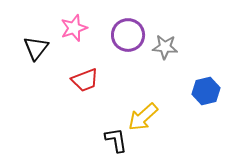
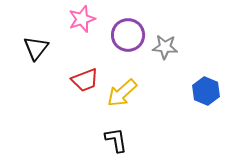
pink star: moved 8 px right, 9 px up
blue hexagon: rotated 24 degrees counterclockwise
yellow arrow: moved 21 px left, 24 px up
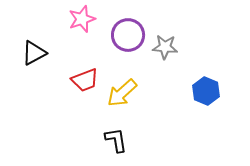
black triangle: moved 2 px left, 5 px down; rotated 24 degrees clockwise
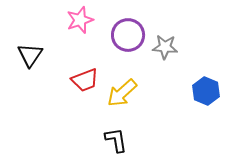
pink star: moved 2 px left, 1 px down
black triangle: moved 4 px left, 2 px down; rotated 28 degrees counterclockwise
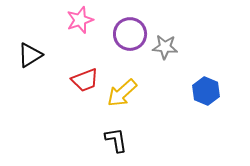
purple circle: moved 2 px right, 1 px up
black triangle: rotated 24 degrees clockwise
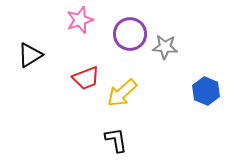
red trapezoid: moved 1 px right, 2 px up
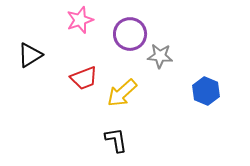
gray star: moved 5 px left, 9 px down
red trapezoid: moved 2 px left
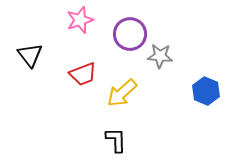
black triangle: rotated 36 degrees counterclockwise
red trapezoid: moved 1 px left, 4 px up
black L-shape: rotated 8 degrees clockwise
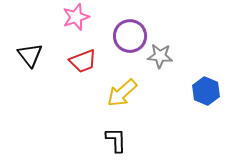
pink star: moved 4 px left, 3 px up
purple circle: moved 2 px down
red trapezoid: moved 13 px up
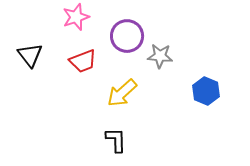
purple circle: moved 3 px left
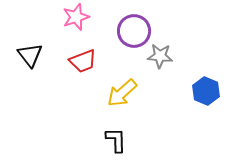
purple circle: moved 7 px right, 5 px up
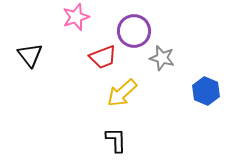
gray star: moved 2 px right, 2 px down; rotated 10 degrees clockwise
red trapezoid: moved 20 px right, 4 px up
